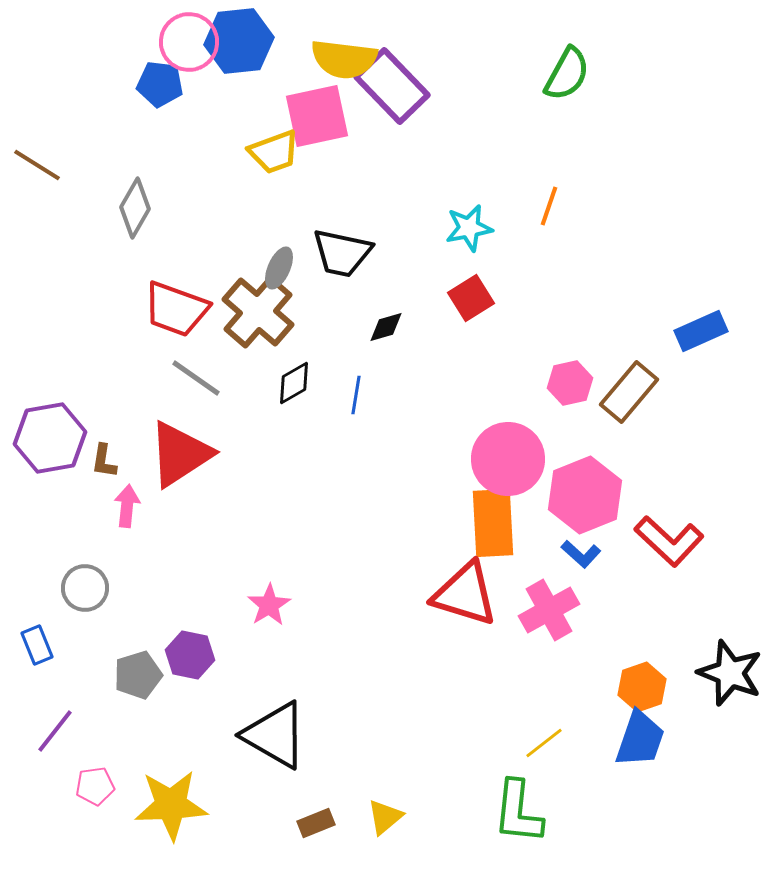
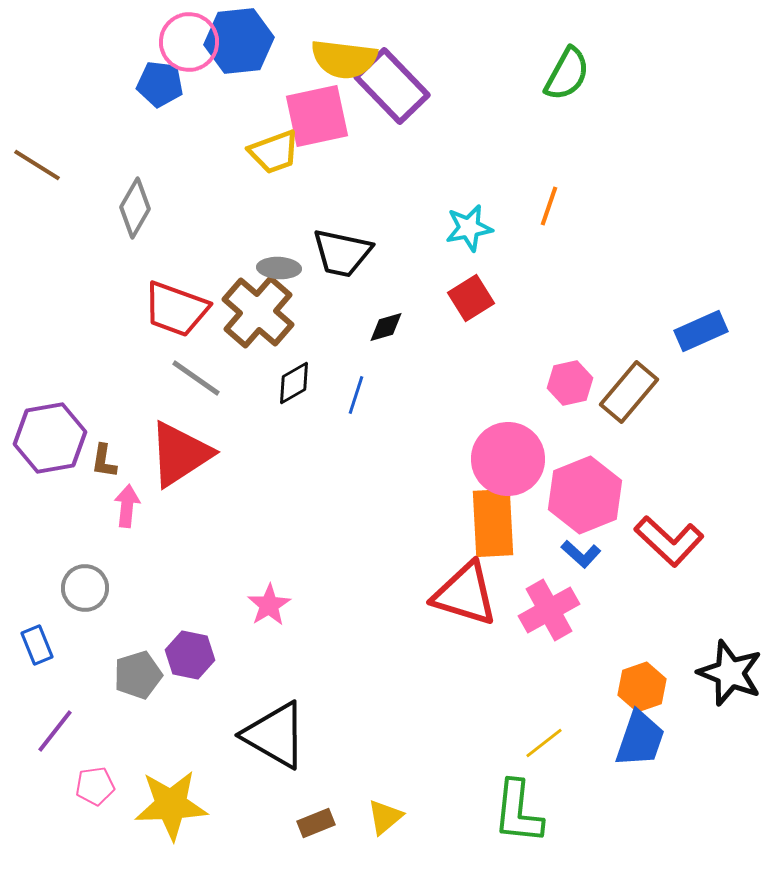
gray ellipse at (279, 268): rotated 69 degrees clockwise
blue line at (356, 395): rotated 9 degrees clockwise
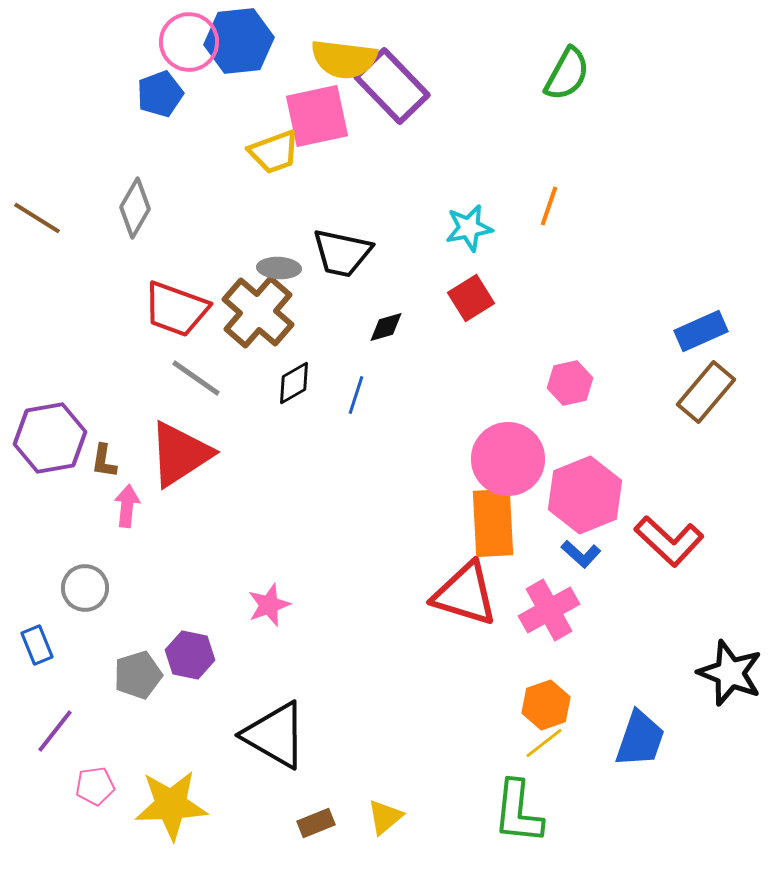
blue pentagon at (160, 84): moved 10 px down; rotated 27 degrees counterclockwise
brown line at (37, 165): moved 53 px down
brown rectangle at (629, 392): moved 77 px right
pink star at (269, 605): rotated 12 degrees clockwise
orange hexagon at (642, 687): moved 96 px left, 18 px down
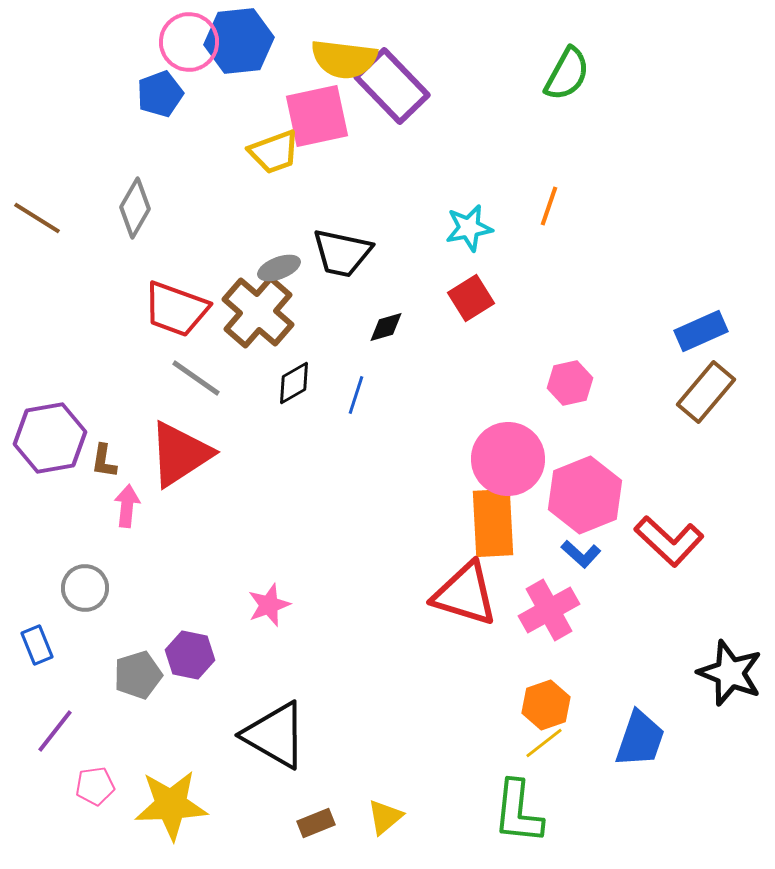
gray ellipse at (279, 268): rotated 24 degrees counterclockwise
